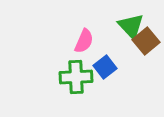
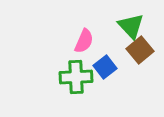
brown square: moved 6 px left, 9 px down
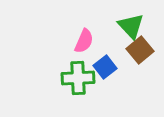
green cross: moved 2 px right, 1 px down
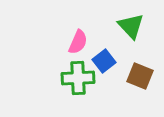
pink semicircle: moved 6 px left, 1 px down
brown square: moved 26 px down; rotated 28 degrees counterclockwise
blue square: moved 1 px left, 6 px up
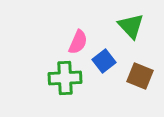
green cross: moved 13 px left
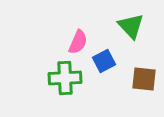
blue square: rotated 10 degrees clockwise
brown square: moved 4 px right, 3 px down; rotated 16 degrees counterclockwise
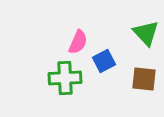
green triangle: moved 15 px right, 7 px down
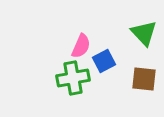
green triangle: moved 2 px left
pink semicircle: moved 3 px right, 4 px down
green cross: moved 8 px right; rotated 8 degrees counterclockwise
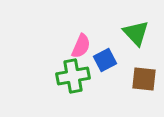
green triangle: moved 8 px left
blue square: moved 1 px right, 1 px up
green cross: moved 2 px up
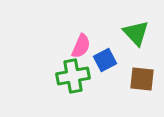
brown square: moved 2 px left
